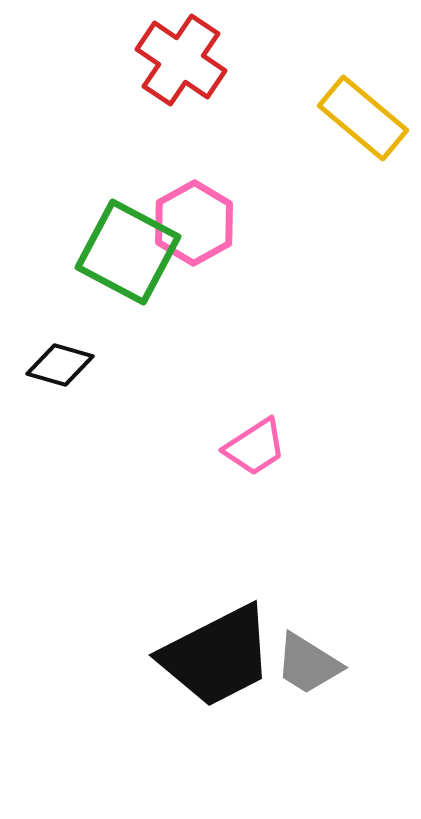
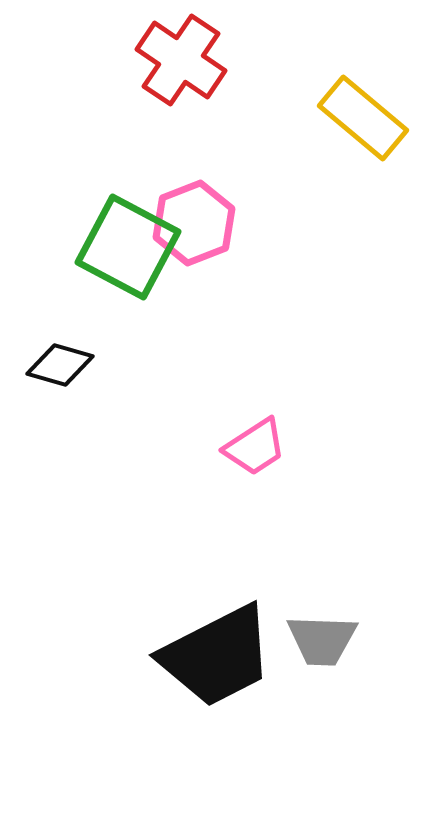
pink hexagon: rotated 8 degrees clockwise
green square: moved 5 px up
gray trapezoid: moved 14 px right, 24 px up; rotated 30 degrees counterclockwise
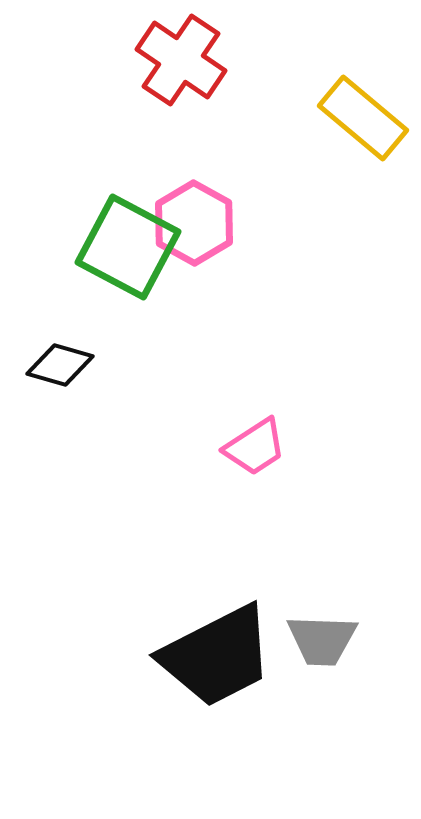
pink hexagon: rotated 10 degrees counterclockwise
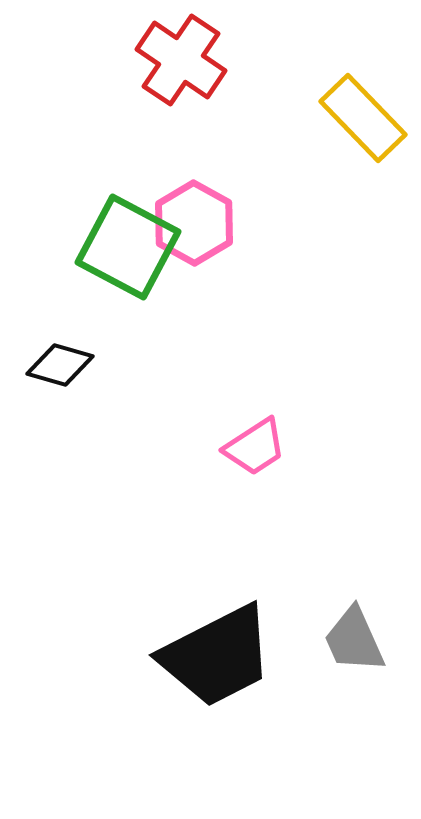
yellow rectangle: rotated 6 degrees clockwise
gray trapezoid: moved 32 px right; rotated 64 degrees clockwise
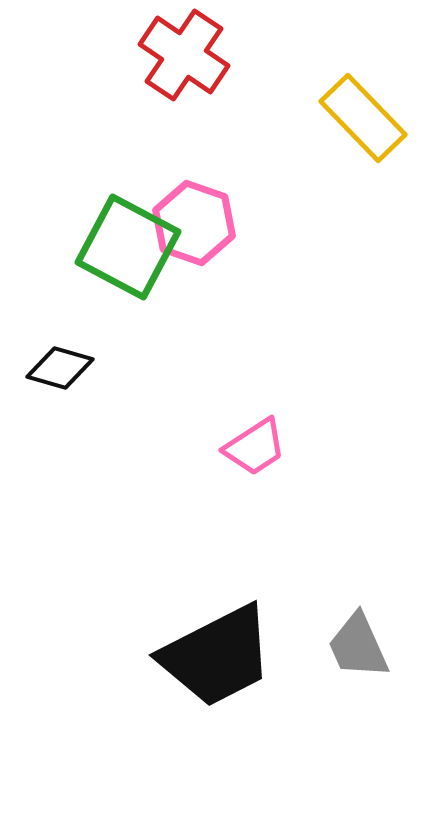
red cross: moved 3 px right, 5 px up
pink hexagon: rotated 10 degrees counterclockwise
black diamond: moved 3 px down
gray trapezoid: moved 4 px right, 6 px down
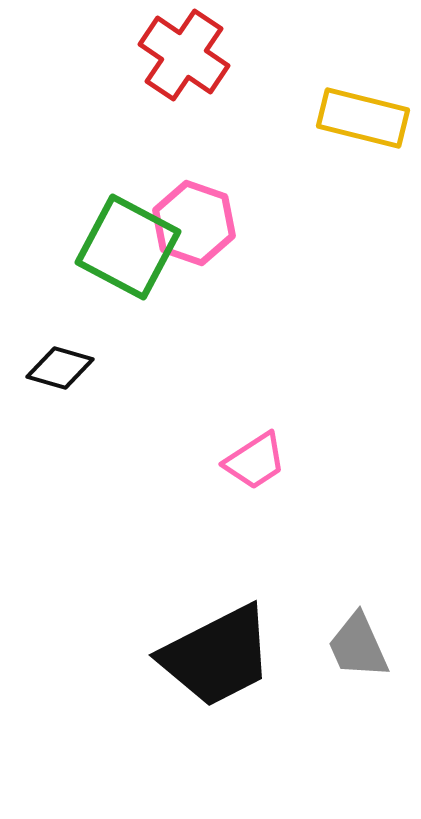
yellow rectangle: rotated 32 degrees counterclockwise
pink trapezoid: moved 14 px down
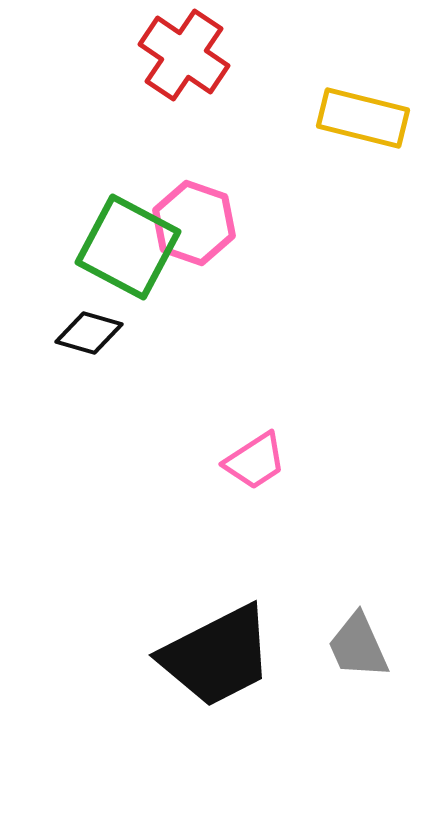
black diamond: moved 29 px right, 35 px up
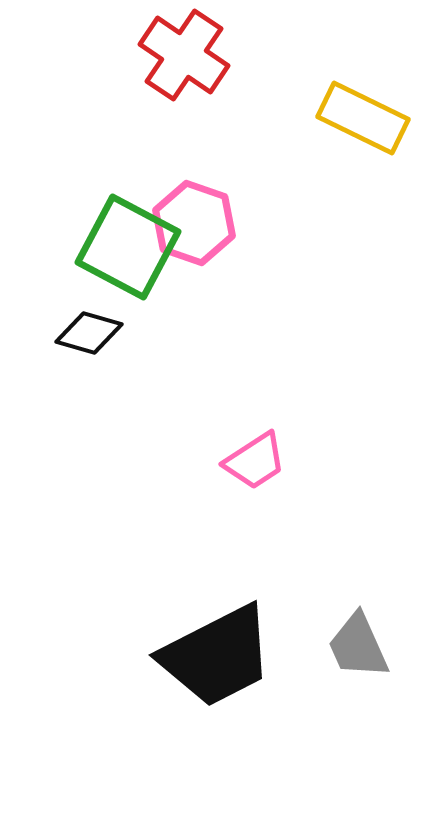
yellow rectangle: rotated 12 degrees clockwise
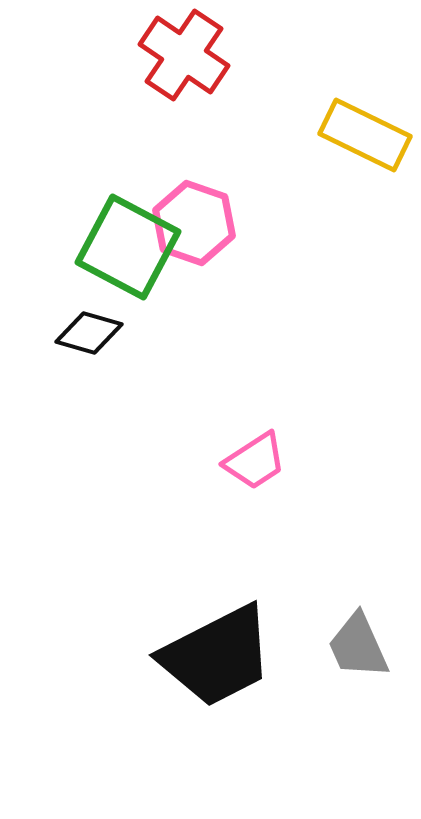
yellow rectangle: moved 2 px right, 17 px down
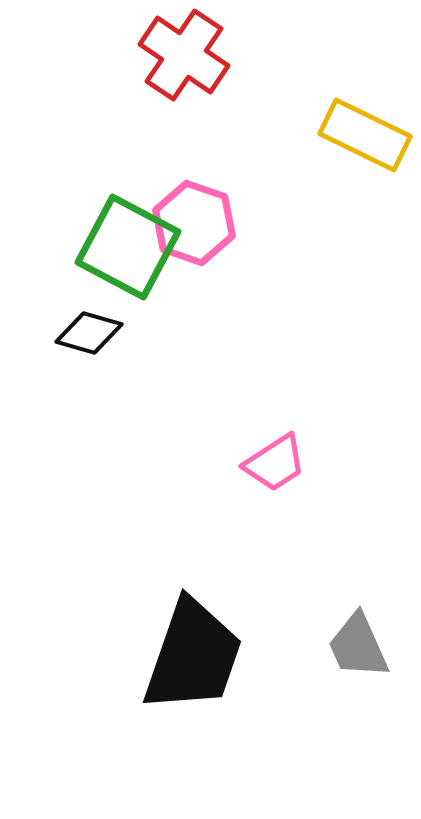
pink trapezoid: moved 20 px right, 2 px down
black trapezoid: moved 24 px left; rotated 44 degrees counterclockwise
